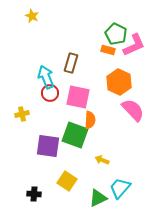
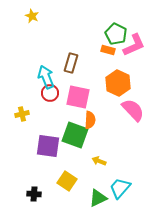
orange hexagon: moved 1 px left, 1 px down
yellow arrow: moved 3 px left, 1 px down
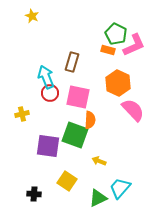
brown rectangle: moved 1 px right, 1 px up
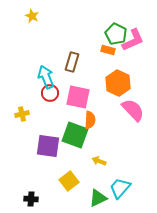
pink L-shape: moved 1 px left, 5 px up
yellow square: moved 2 px right; rotated 18 degrees clockwise
black cross: moved 3 px left, 5 px down
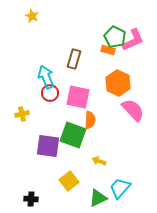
green pentagon: moved 1 px left, 3 px down
brown rectangle: moved 2 px right, 3 px up
green square: moved 2 px left
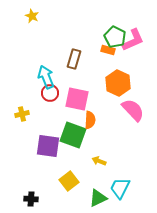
pink square: moved 1 px left, 2 px down
cyan trapezoid: rotated 15 degrees counterclockwise
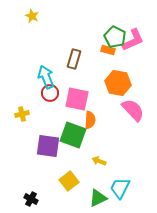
orange hexagon: rotated 15 degrees counterclockwise
black cross: rotated 24 degrees clockwise
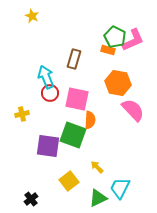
yellow arrow: moved 2 px left, 6 px down; rotated 24 degrees clockwise
black cross: rotated 24 degrees clockwise
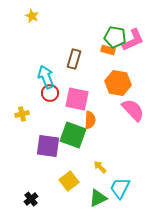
green pentagon: rotated 15 degrees counterclockwise
yellow arrow: moved 3 px right
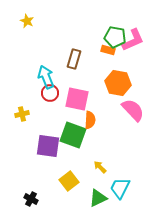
yellow star: moved 5 px left, 5 px down
black cross: rotated 24 degrees counterclockwise
